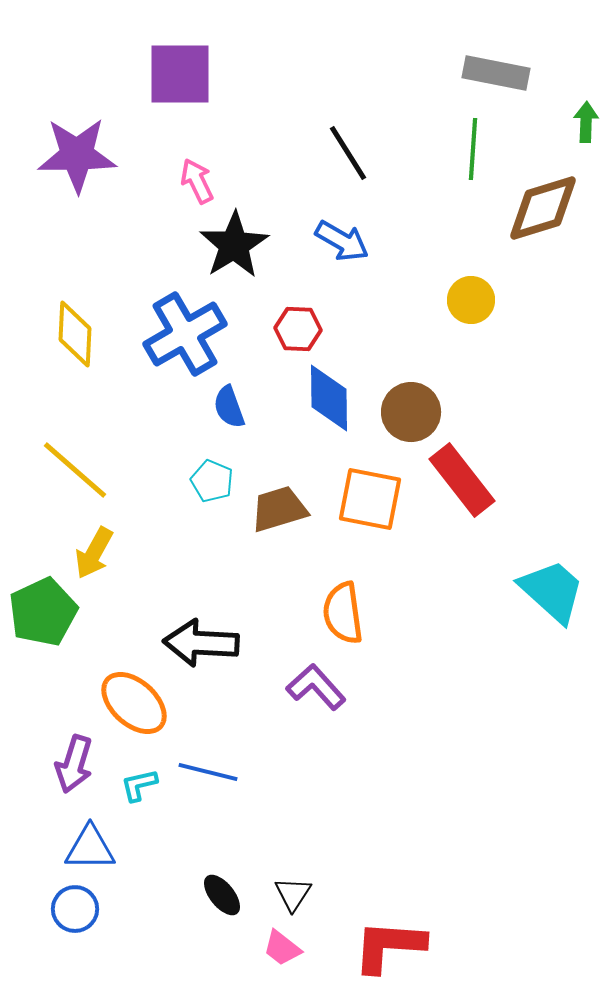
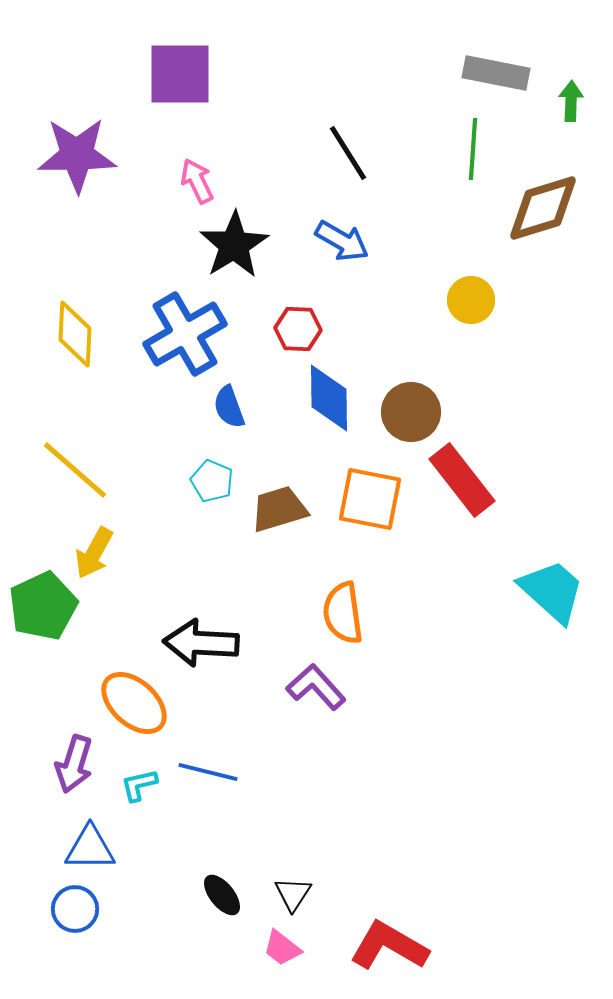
green arrow: moved 15 px left, 21 px up
green pentagon: moved 6 px up
red L-shape: rotated 26 degrees clockwise
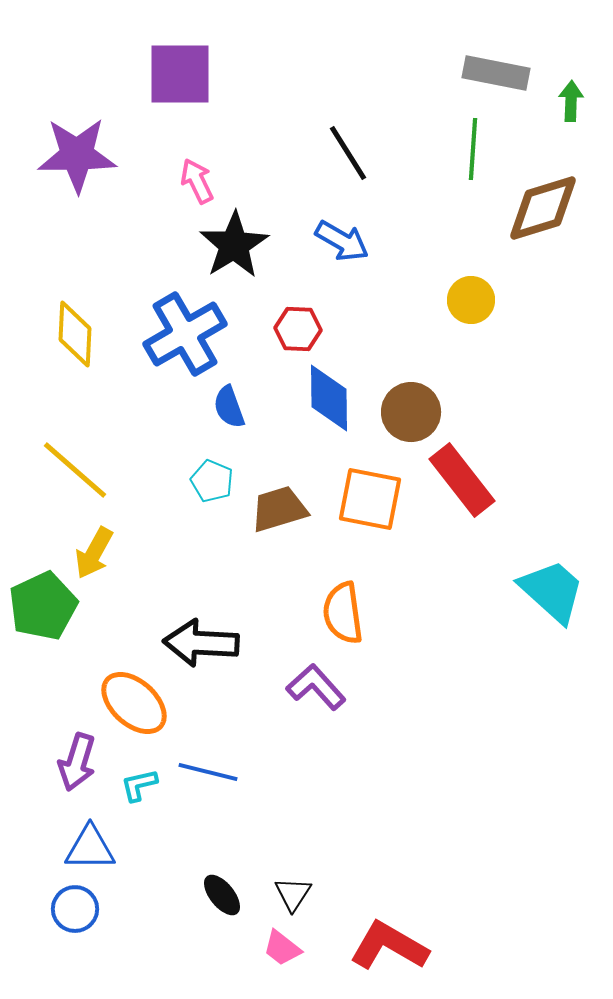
purple arrow: moved 3 px right, 2 px up
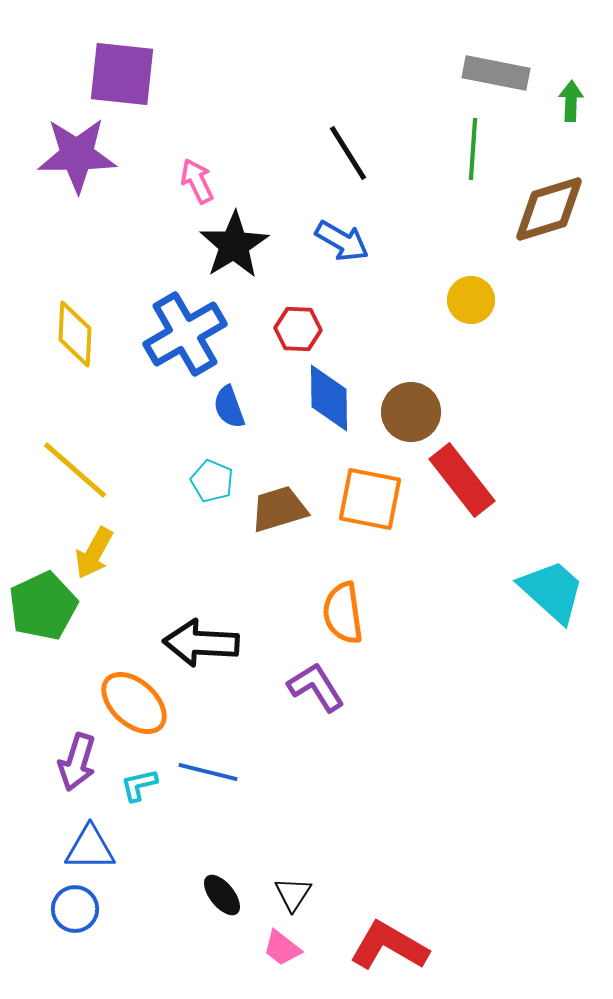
purple square: moved 58 px left; rotated 6 degrees clockwise
brown diamond: moved 6 px right, 1 px down
purple L-shape: rotated 10 degrees clockwise
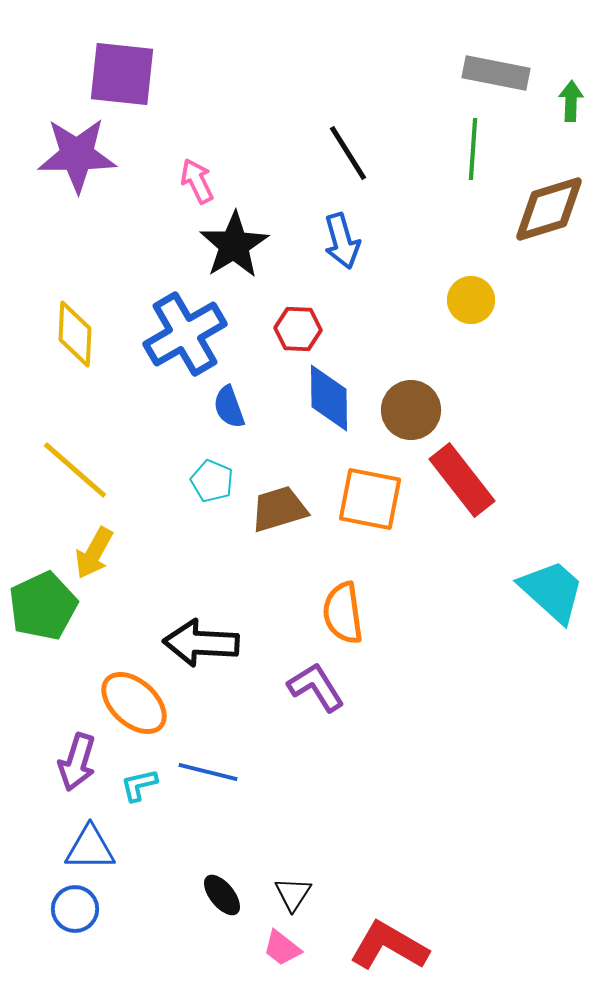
blue arrow: rotated 44 degrees clockwise
brown circle: moved 2 px up
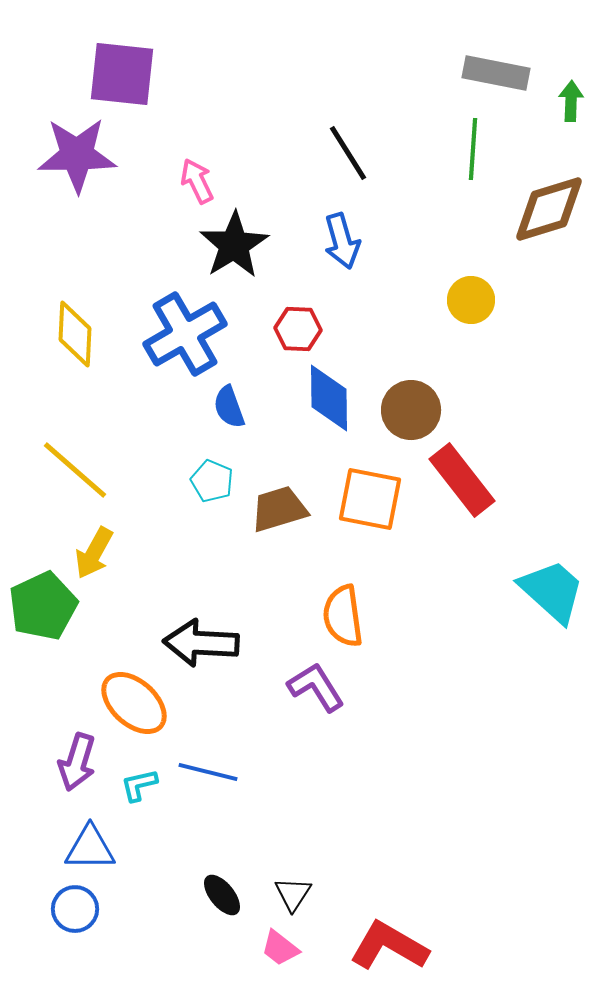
orange semicircle: moved 3 px down
pink trapezoid: moved 2 px left
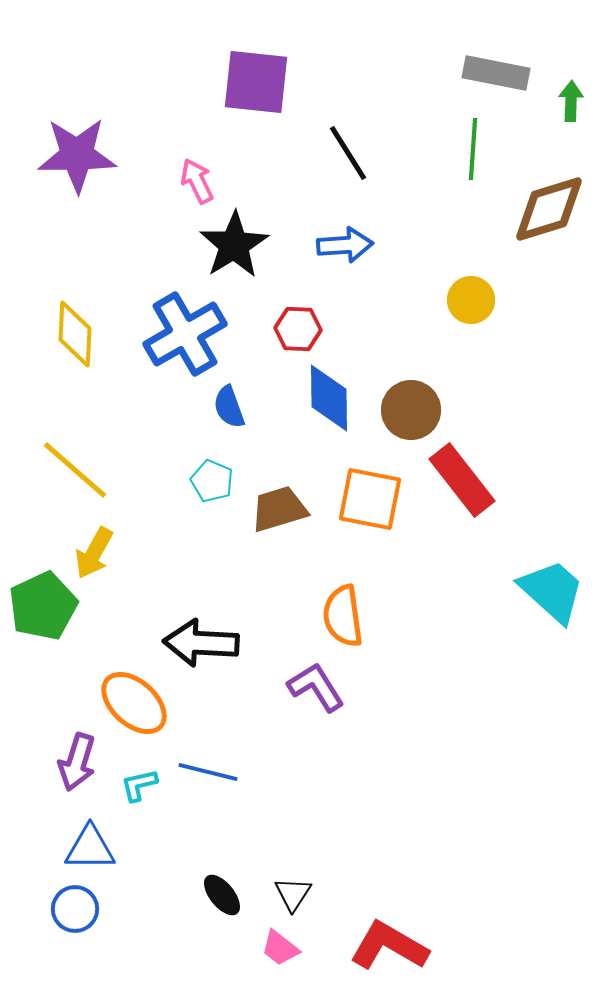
purple square: moved 134 px right, 8 px down
blue arrow: moved 3 px right, 4 px down; rotated 78 degrees counterclockwise
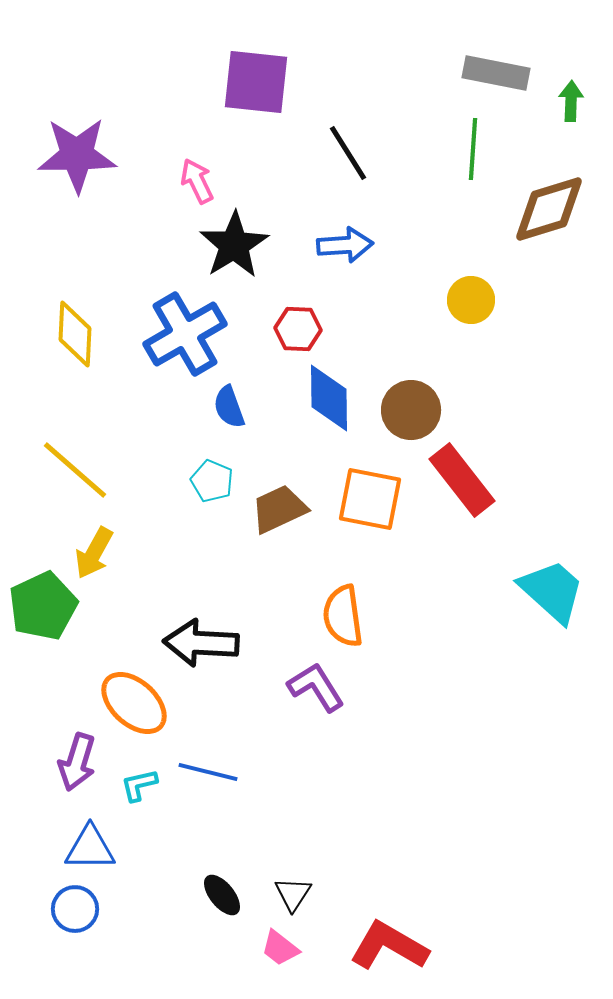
brown trapezoid: rotated 8 degrees counterclockwise
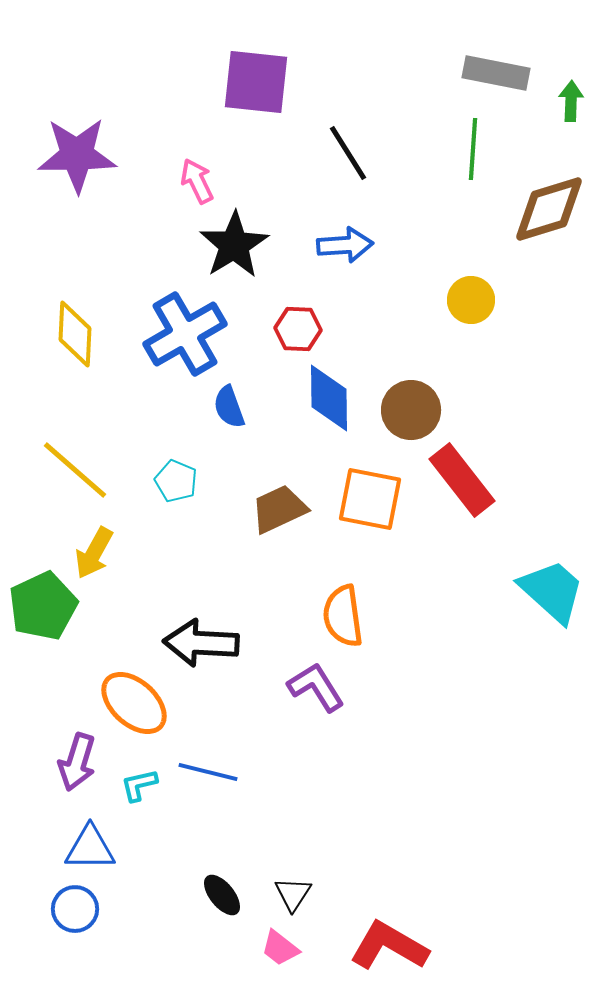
cyan pentagon: moved 36 px left
